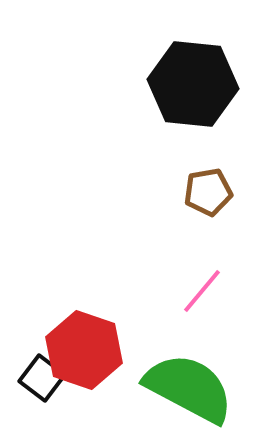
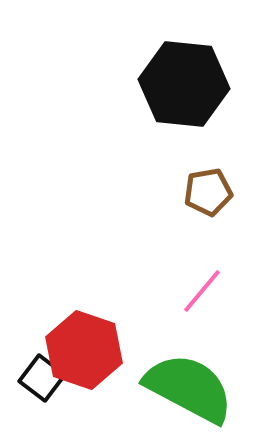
black hexagon: moved 9 px left
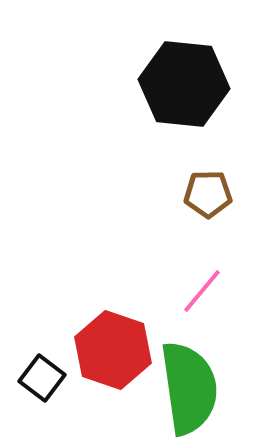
brown pentagon: moved 2 px down; rotated 9 degrees clockwise
red hexagon: moved 29 px right
green semicircle: rotated 54 degrees clockwise
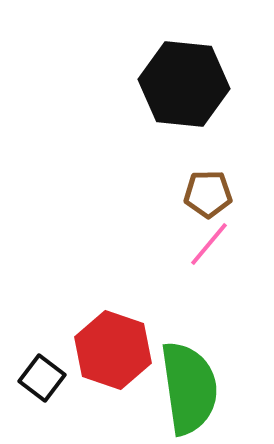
pink line: moved 7 px right, 47 px up
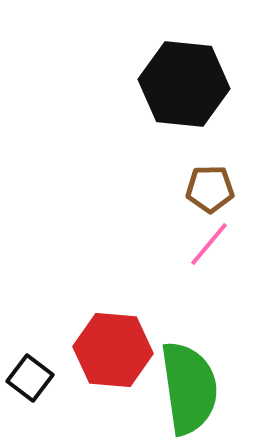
brown pentagon: moved 2 px right, 5 px up
red hexagon: rotated 14 degrees counterclockwise
black square: moved 12 px left
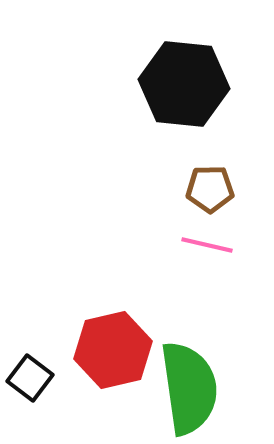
pink line: moved 2 px left, 1 px down; rotated 63 degrees clockwise
red hexagon: rotated 18 degrees counterclockwise
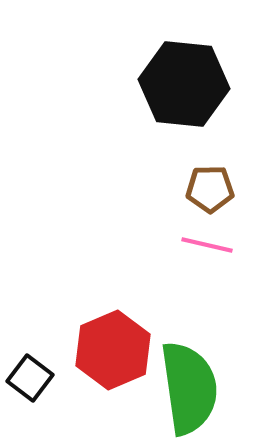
red hexagon: rotated 10 degrees counterclockwise
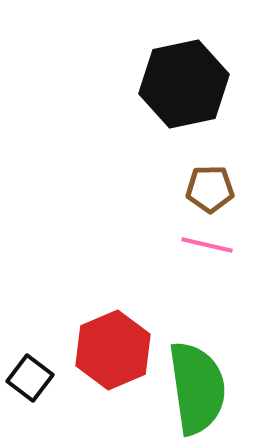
black hexagon: rotated 18 degrees counterclockwise
green semicircle: moved 8 px right
